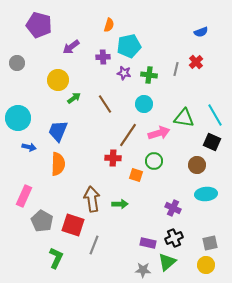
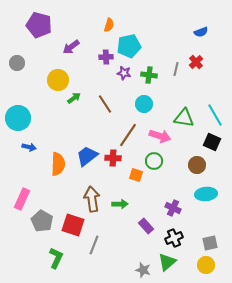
purple cross at (103, 57): moved 3 px right
blue trapezoid at (58, 131): moved 29 px right, 25 px down; rotated 30 degrees clockwise
pink arrow at (159, 133): moved 1 px right, 3 px down; rotated 35 degrees clockwise
pink rectangle at (24, 196): moved 2 px left, 3 px down
purple rectangle at (148, 243): moved 2 px left, 17 px up; rotated 35 degrees clockwise
gray star at (143, 270): rotated 14 degrees clockwise
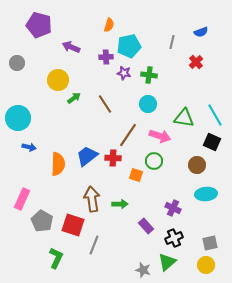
purple arrow at (71, 47): rotated 60 degrees clockwise
gray line at (176, 69): moved 4 px left, 27 px up
cyan circle at (144, 104): moved 4 px right
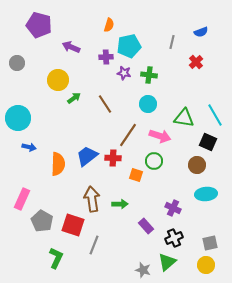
black square at (212, 142): moved 4 px left
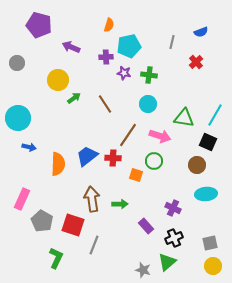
cyan line at (215, 115): rotated 60 degrees clockwise
yellow circle at (206, 265): moved 7 px right, 1 px down
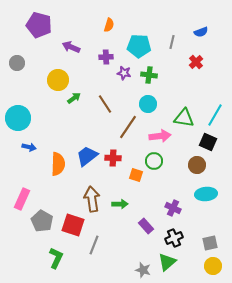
cyan pentagon at (129, 46): moved 10 px right; rotated 15 degrees clockwise
brown line at (128, 135): moved 8 px up
pink arrow at (160, 136): rotated 25 degrees counterclockwise
